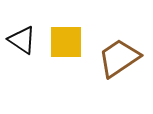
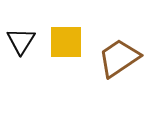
black triangle: moved 1 px left, 1 px down; rotated 28 degrees clockwise
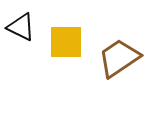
black triangle: moved 14 px up; rotated 36 degrees counterclockwise
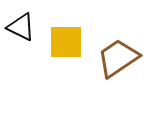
brown trapezoid: moved 1 px left
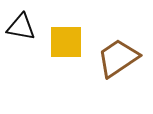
black triangle: rotated 16 degrees counterclockwise
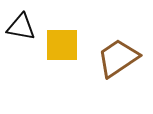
yellow square: moved 4 px left, 3 px down
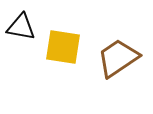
yellow square: moved 1 px right, 2 px down; rotated 9 degrees clockwise
